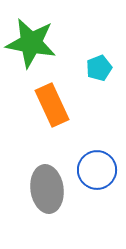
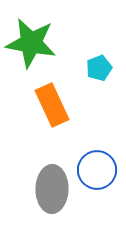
gray ellipse: moved 5 px right; rotated 9 degrees clockwise
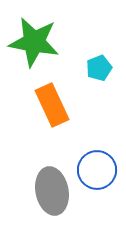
green star: moved 3 px right, 1 px up
gray ellipse: moved 2 px down; rotated 12 degrees counterclockwise
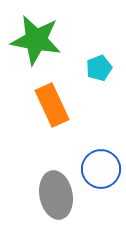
green star: moved 2 px right, 2 px up
blue circle: moved 4 px right, 1 px up
gray ellipse: moved 4 px right, 4 px down
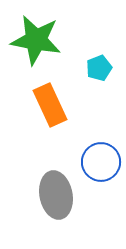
orange rectangle: moved 2 px left
blue circle: moved 7 px up
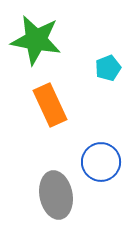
cyan pentagon: moved 9 px right
